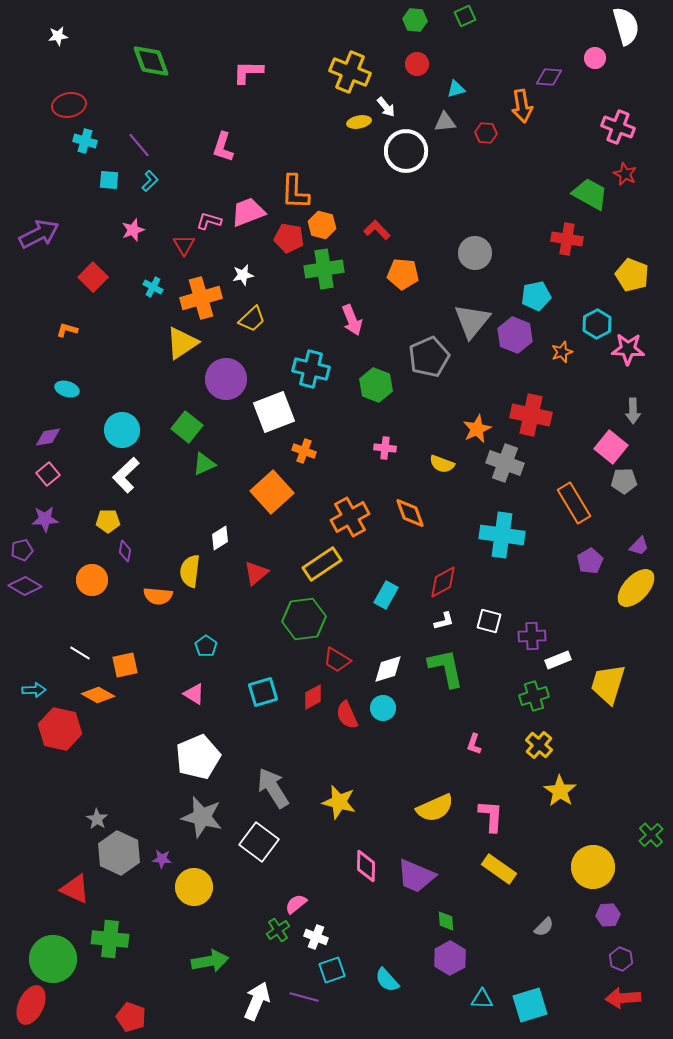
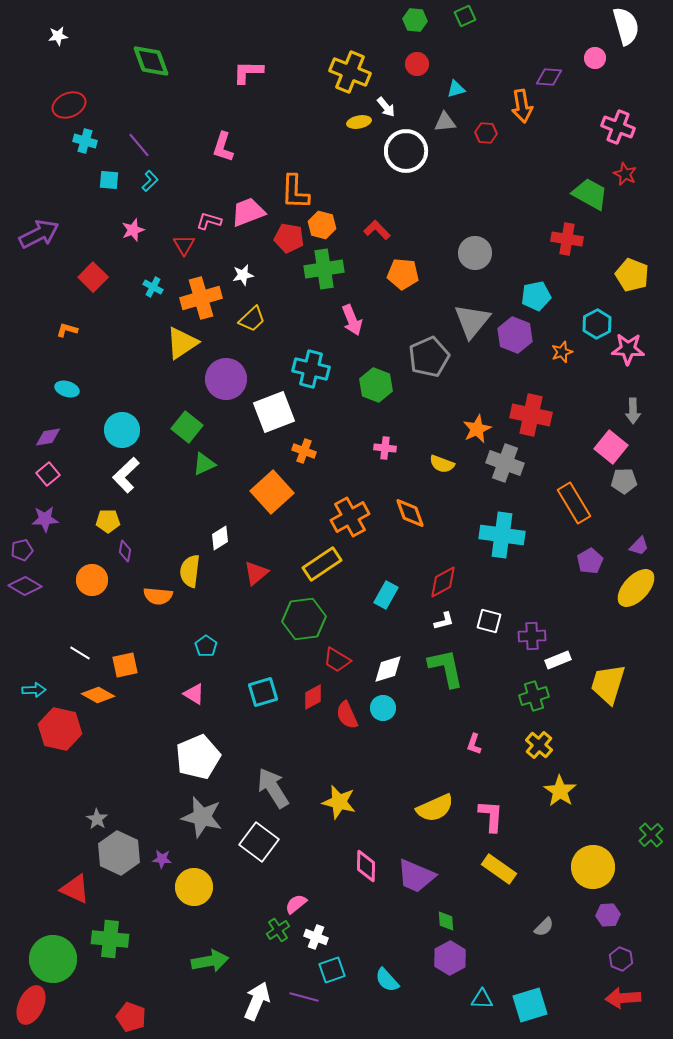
red ellipse at (69, 105): rotated 12 degrees counterclockwise
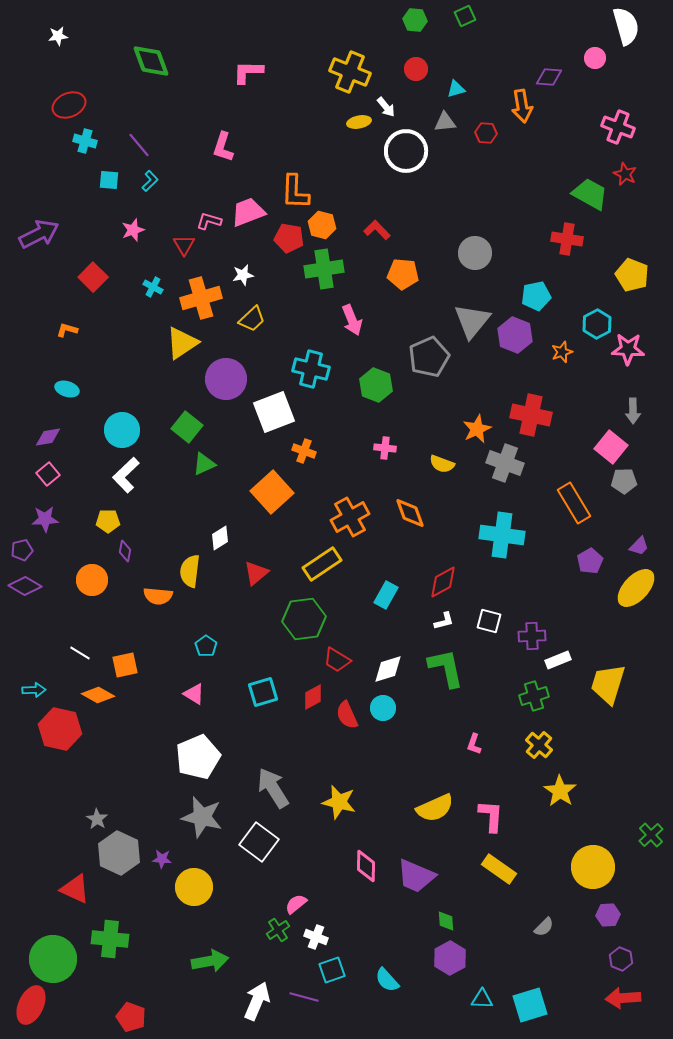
red circle at (417, 64): moved 1 px left, 5 px down
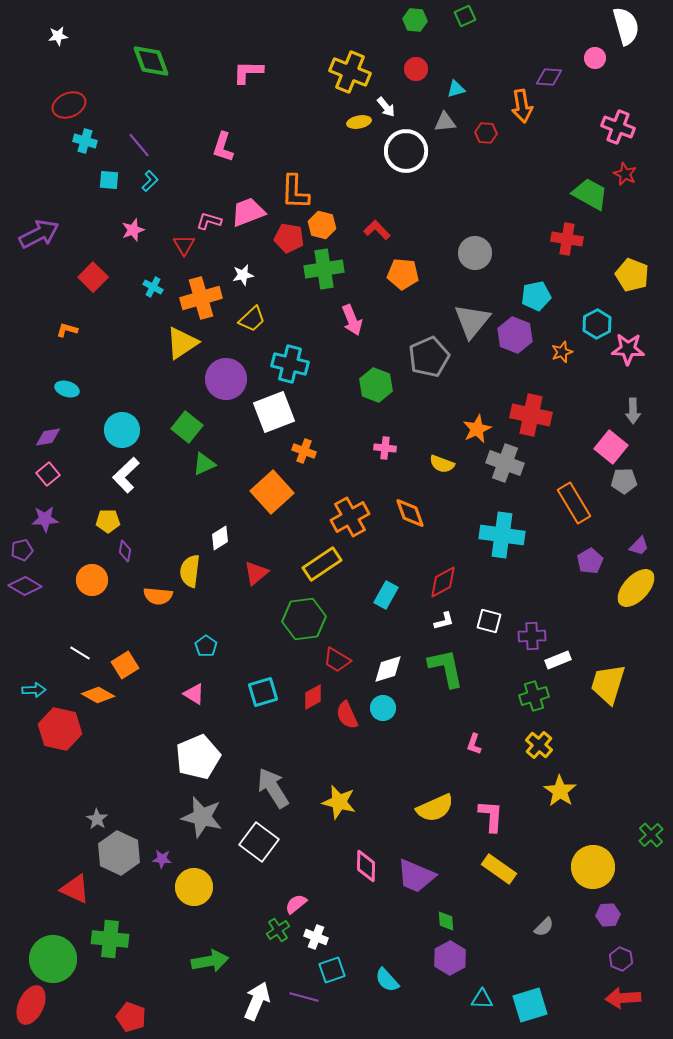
cyan cross at (311, 369): moved 21 px left, 5 px up
orange square at (125, 665): rotated 20 degrees counterclockwise
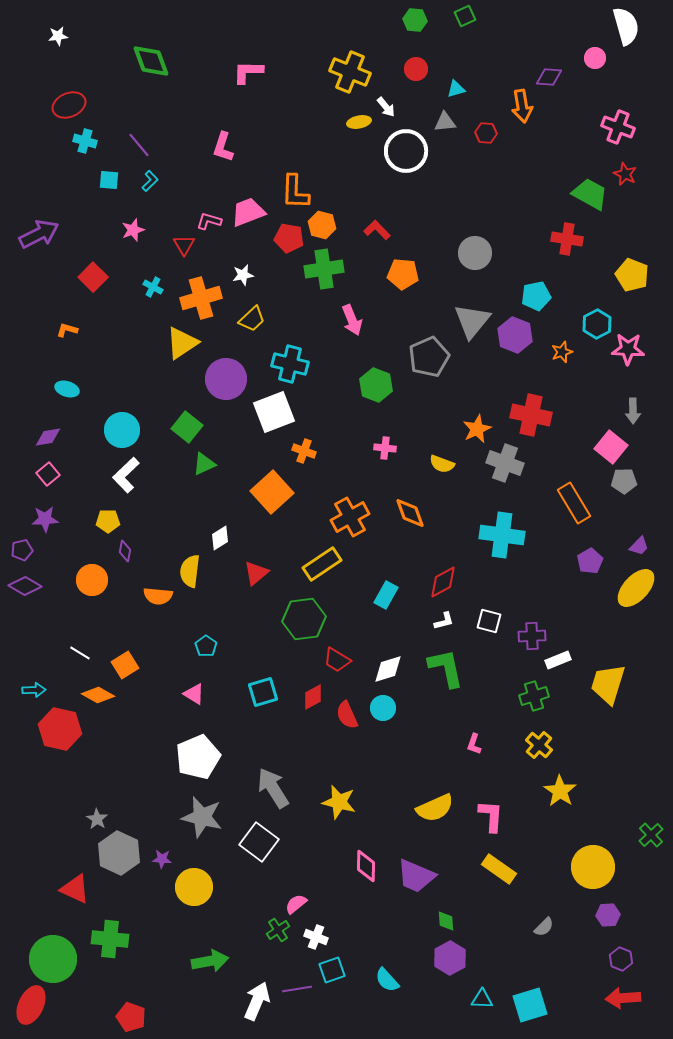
purple line at (304, 997): moved 7 px left, 8 px up; rotated 24 degrees counterclockwise
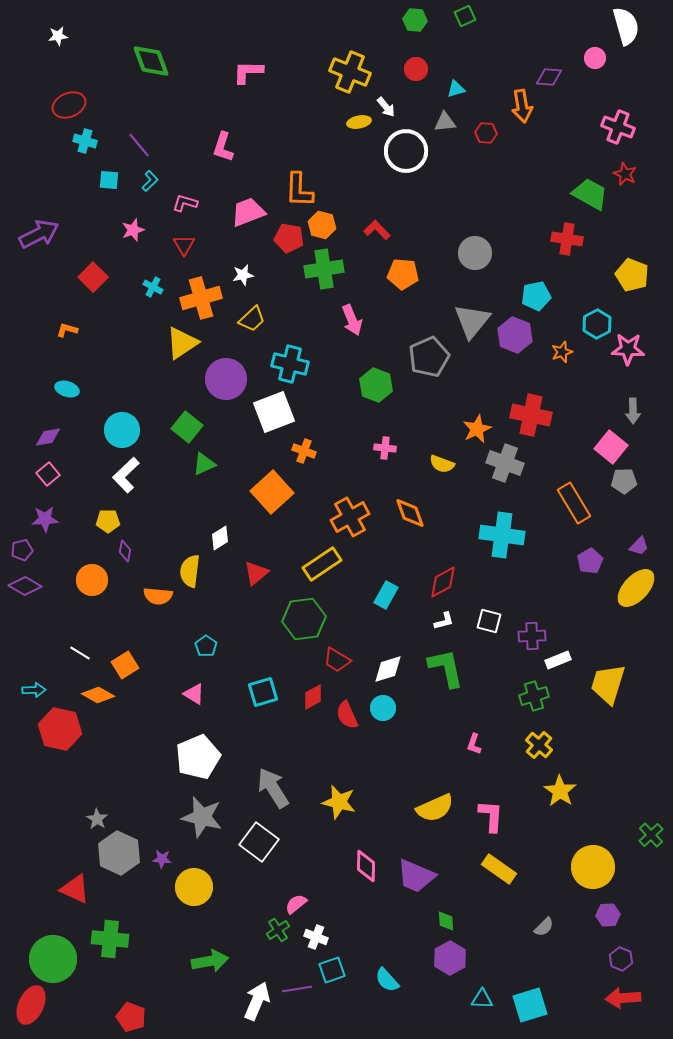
orange L-shape at (295, 192): moved 4 px right, 2 px up
pink L-shape at (209, 221): moved 24 px left, 18 px up
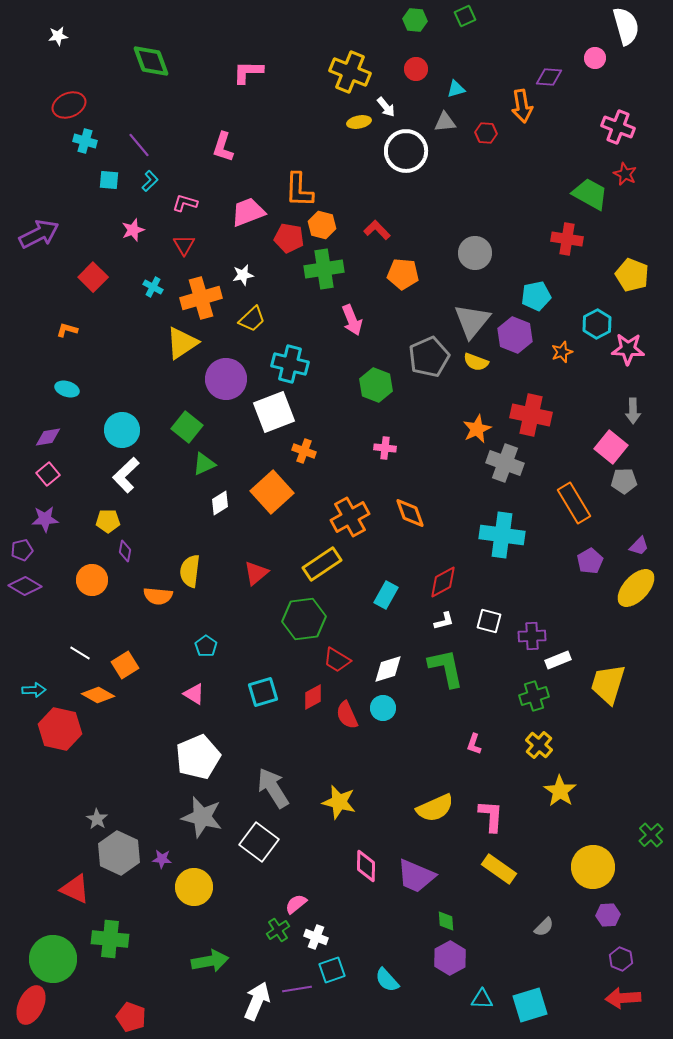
yellow semicircle at (442, 464): moved 34 px right, 102 px up
white diamond at (220, 538): moved 35 px up
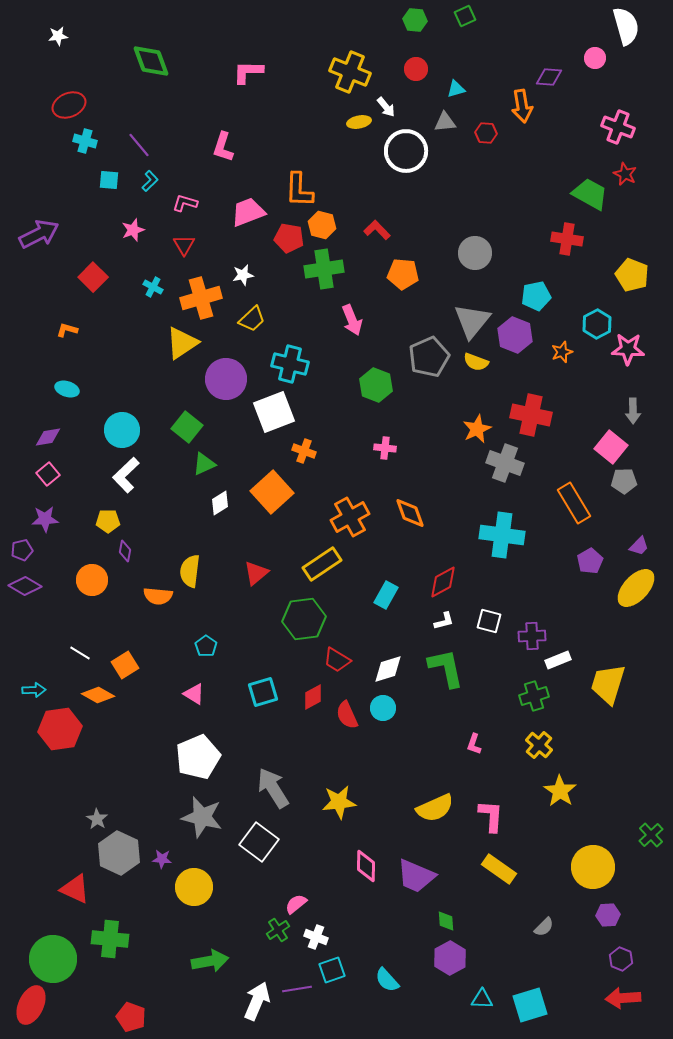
red hexagon at (60, 729): rotated 21 degrees counterclockwise
yellow star at (339, 802): rotated 20 degrees counterclockwise
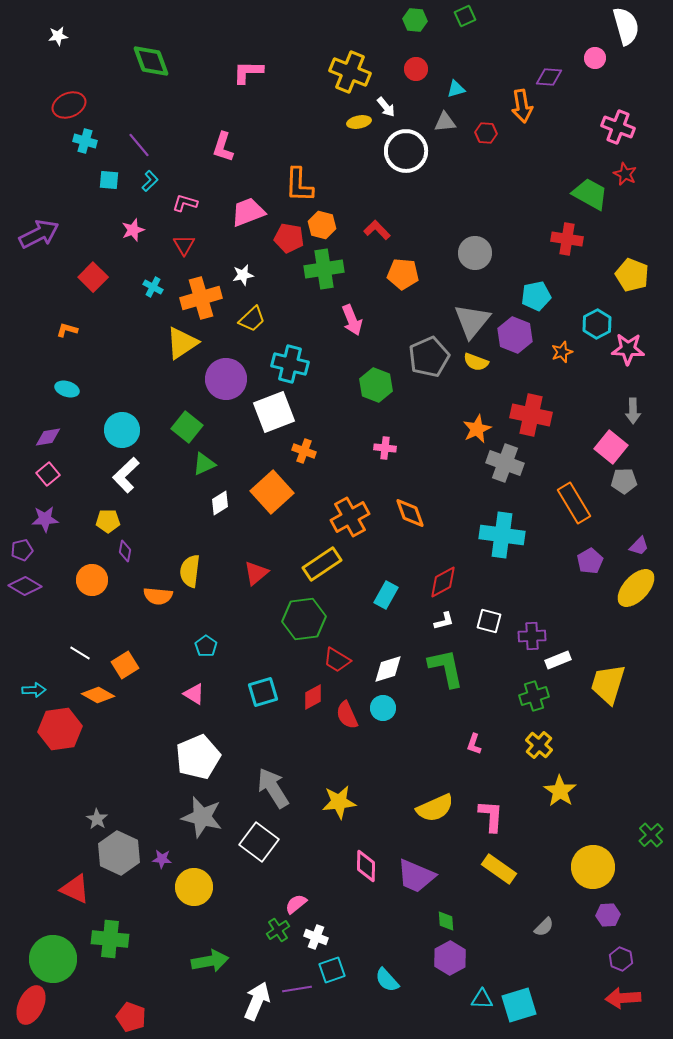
orange L-shape at (299, 190): moved 5 px up
cyan square at (530, 1005): moved 11 px left
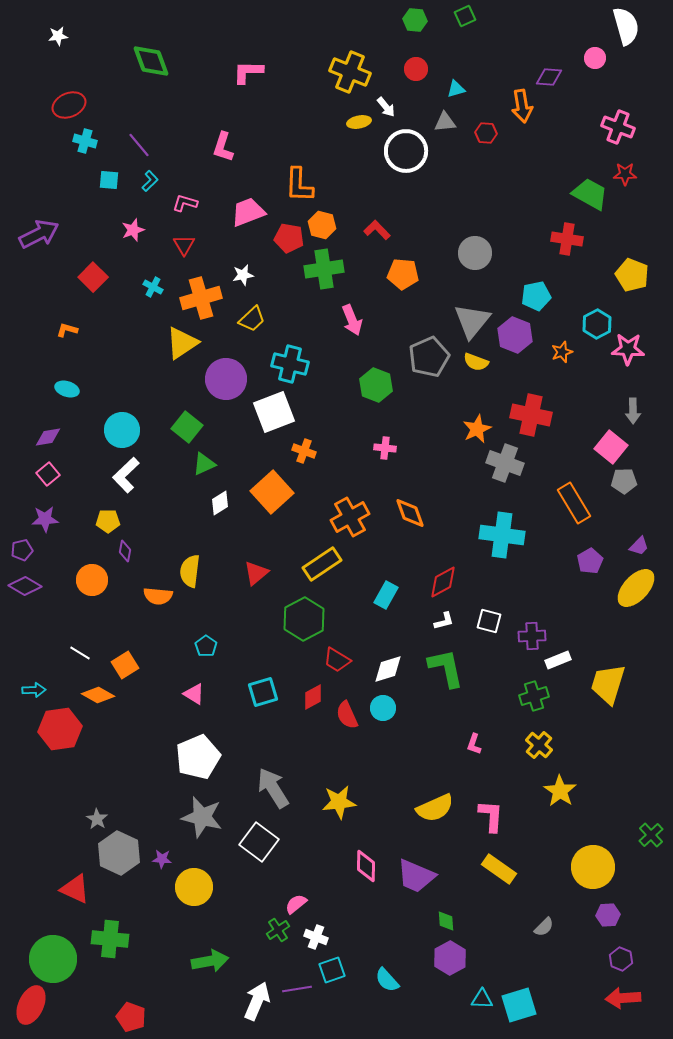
red star at (625, 174): rotated 25 degrees counterclockwise
green hexagon at (304, 619): rotated 21 degrees counterclockwise
